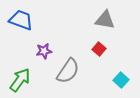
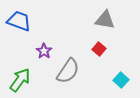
blue trapezoid: moved 2 px left, 1 px down
purple star: rotated 28 degrees counterclockwise
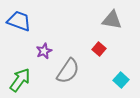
gray triangle: moved 7 px right
purple star: rotated 14 degrees clockwise
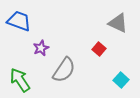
gray triangle: moved 6 px right, 3 px down; rotated 15 degrees clockwise
purple star: moved 3 px left, 3 px up
gray semicircle: moved 4 px left, 1 px up
green arrow: rotated 70 degrees counterclockwise
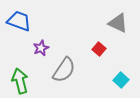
green arrow: moved 1 px down; rotated 20 degrees clockwise
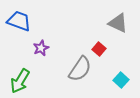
gray semicircle: moved 16 px right, 1 px up
green arrow: rotated 135 degrees counterclockwise
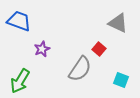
purple star: moved 1 px right, 1 px down
cyan square: rotated 21 degrees counterclockwise
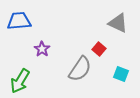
blue trapezoid: rotated 25 degrees counterclockwise
purple star: rotated 14 degrees counterclockwise
cyan square: moved 6 px up
